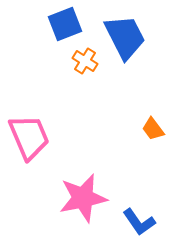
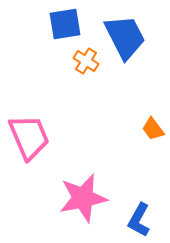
blue square: rotated 12 degrees clockwise
orange cross: moved 1 px right
blue L-shape: moved 2 px up; rotated 64 degrees clockwise
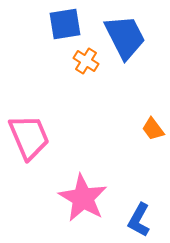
pink star: rotated 30 degrees counterclockwise
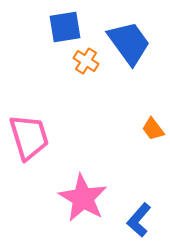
blue square: moved 3 px down
blue trapezoid: moved 4 px right, 6 px down; rotated 9 degrees counterclockwise
pink trapezoid: rotated 6 degrees clockwise
blue L-shape: rotated 12 degrees clockwise
